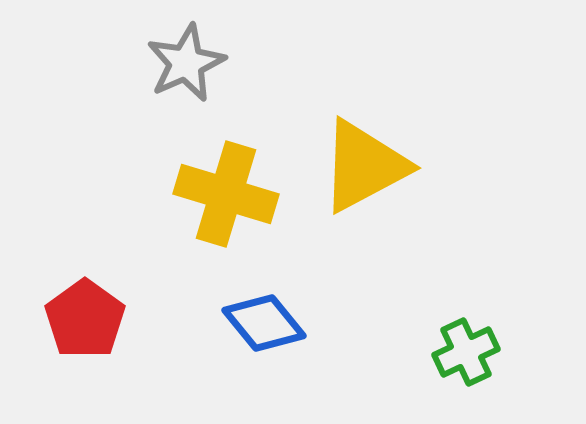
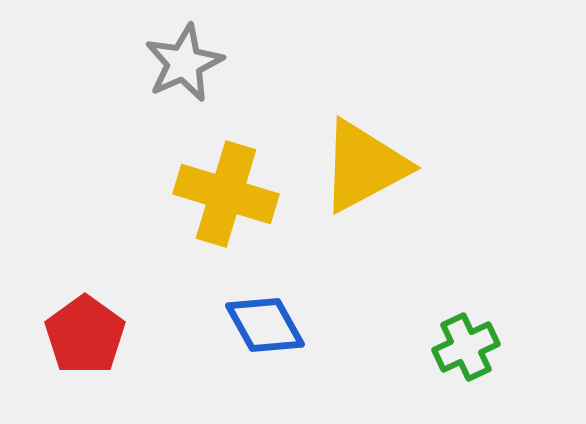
gray star: moved 2 px left
red pentagon: moved 16 px down
blue diamond: moved 1 px right, 2 px down; rotated 10 degrees clockwise
green cross: moved 5 px up
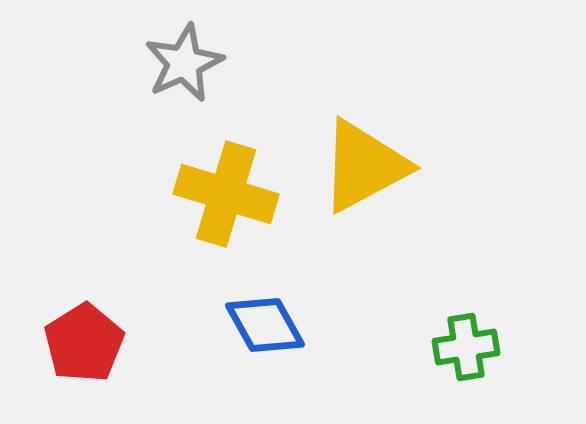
red pentagon: moved 1 px left, 8 px down; rotated 4 degrees clockwise
green cross: rotated 16 degrees clockwise
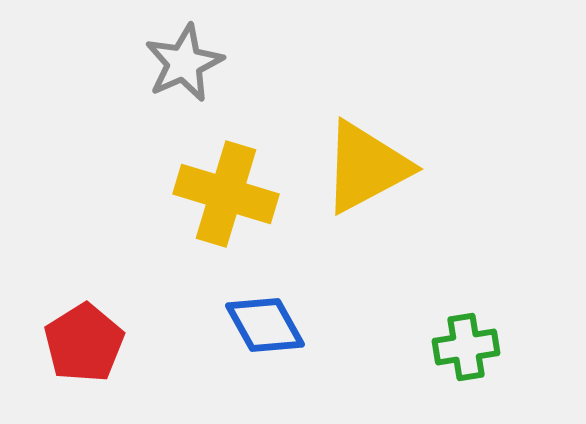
yellow triangle: moved 2 px right, 1 px down
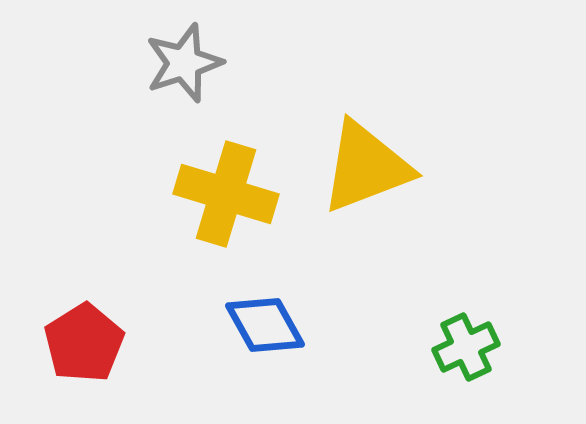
gray star: rotated 6 degrees clockwise
yellow triangle: rotated 7 degrees clockwise
green cross: rotated 16 degrees counterclockwise
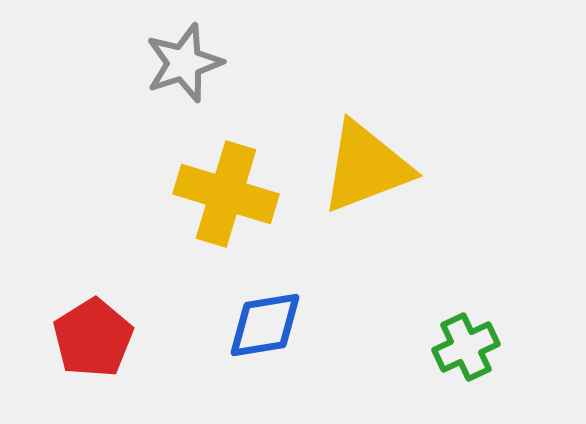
blue diamond: rotated 70 degrees counterclockwise
red pentagon: moved 9 px right, 5 px up
